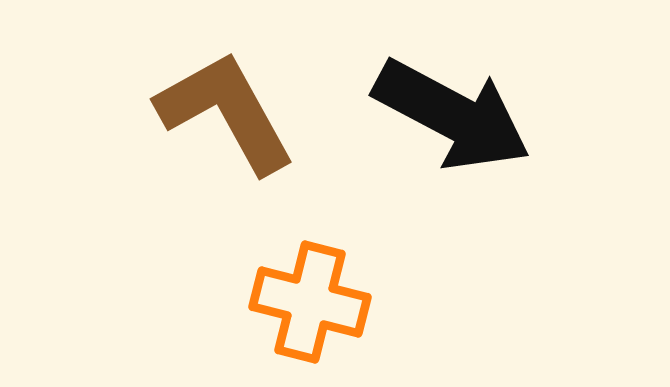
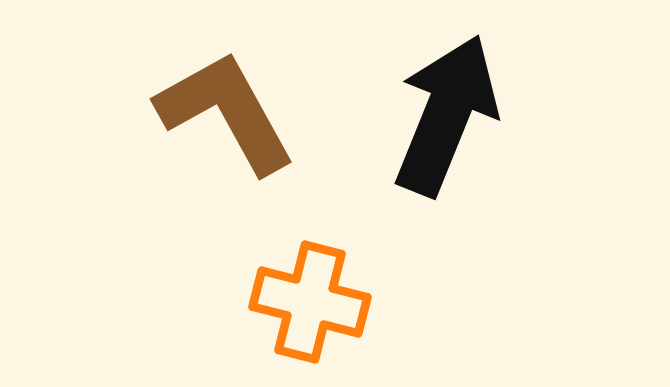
black arrow: moved 6 px left; rotated 96 degrees counterclockwise
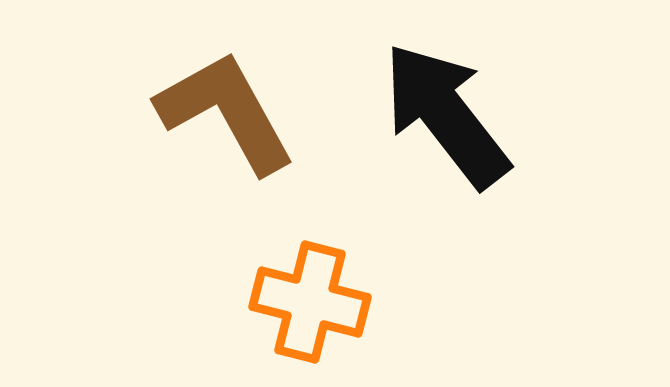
black arrow: rotated 60 degrees counterclockwise
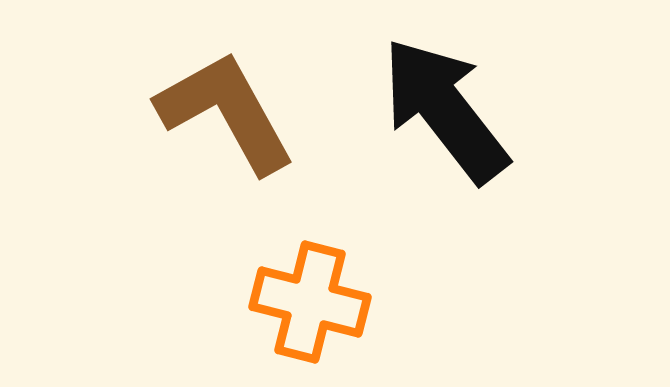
black arrow: moved 1 px left, 5 px up
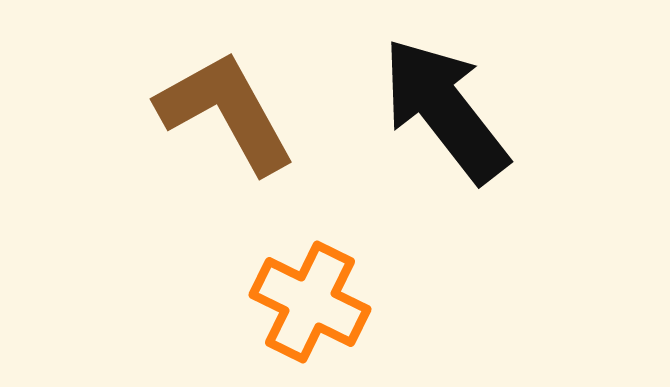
orange cross: rotated 12 degrees clockwise
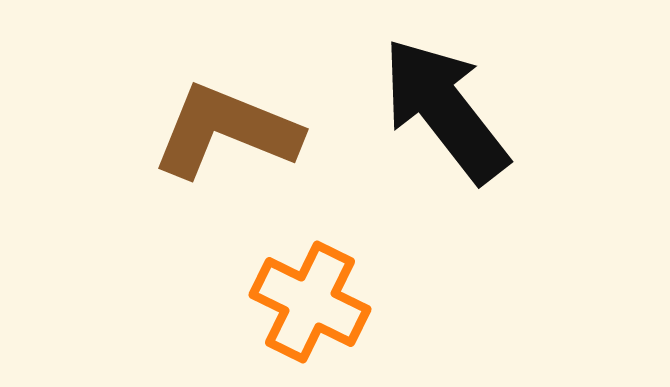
brown L-shape: moved 19 px down; rotated 39 degrees counterclockwise
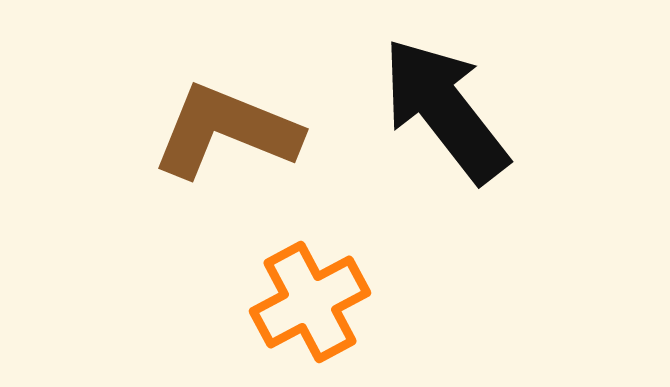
orange cross: rotated 36 degrees clockwise
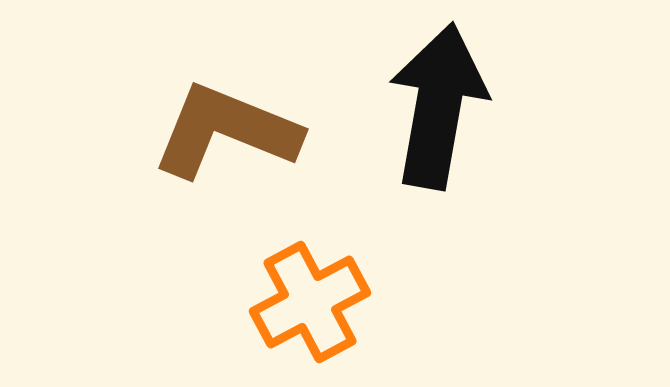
black arrow: moved 7 px left, 4 px up; rotated 48 degrees clockwise
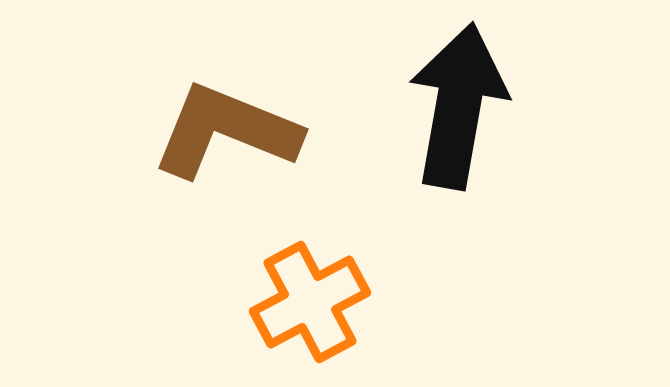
black arrow: moved 20 px right
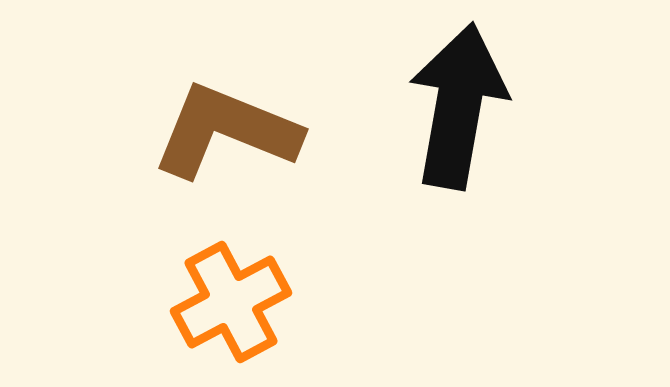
orange cross: moved 79 px left
